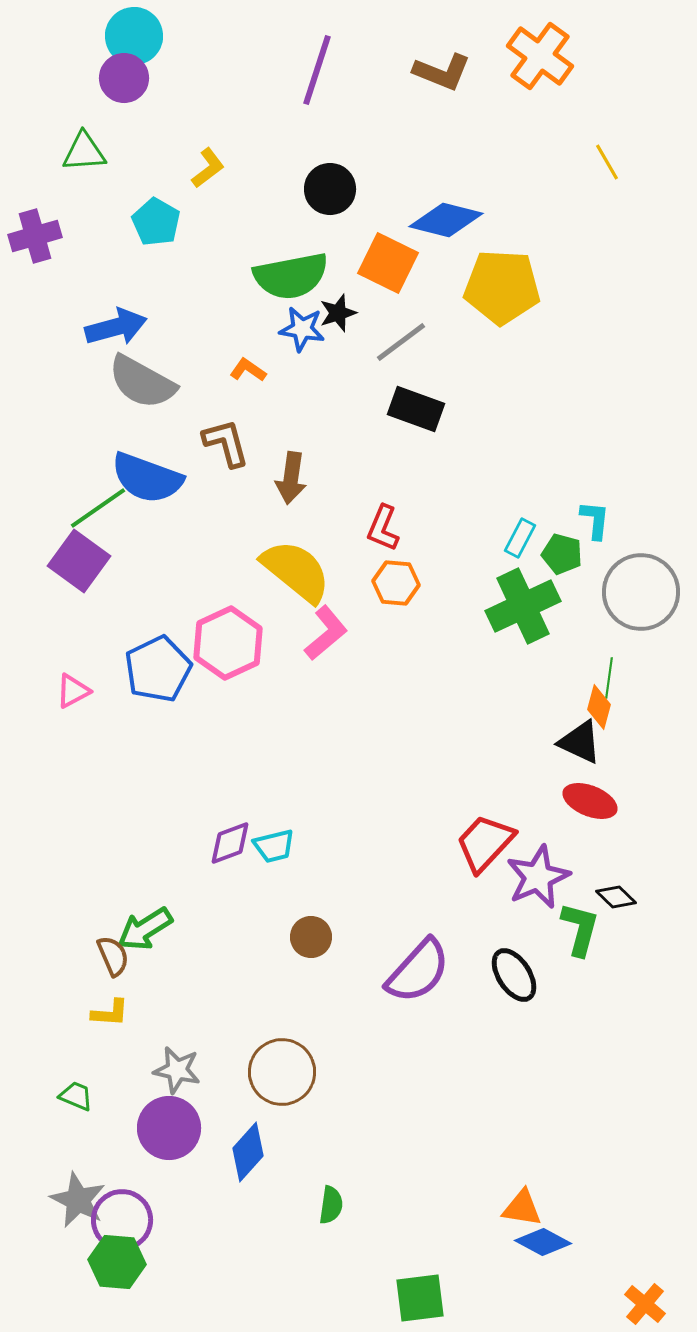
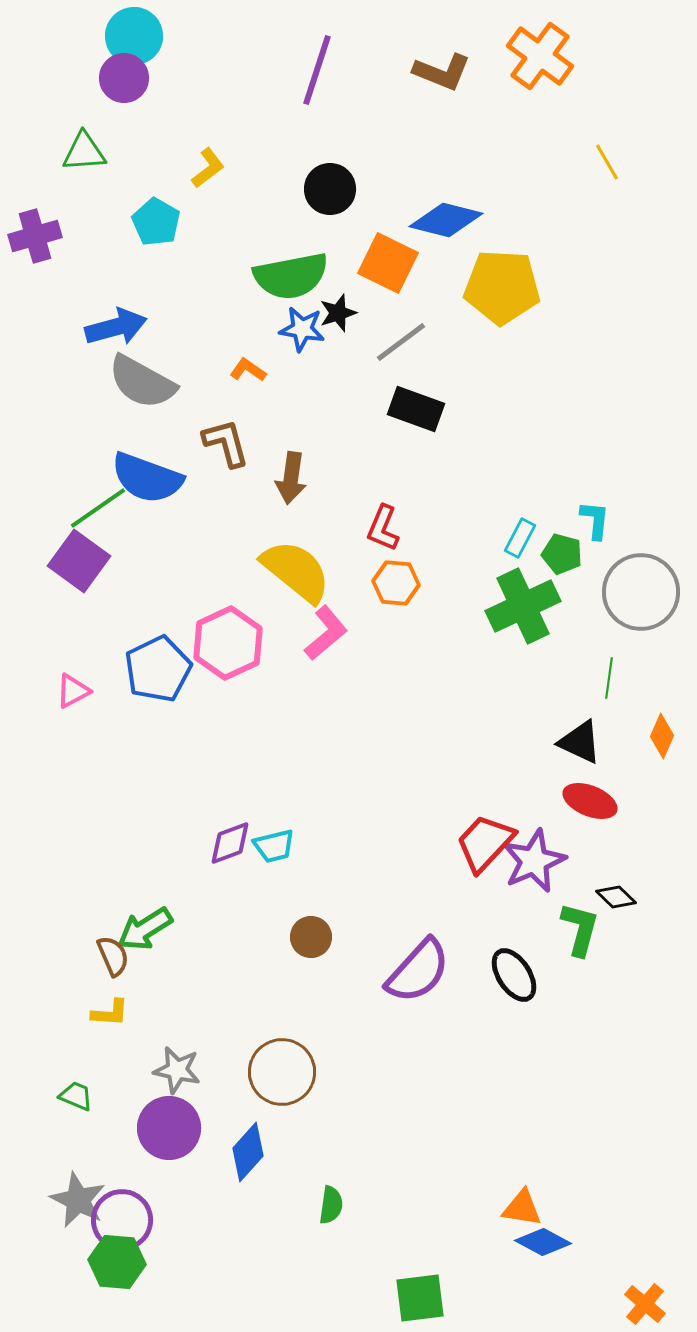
orange diamond at (599, 707): moved 63 px right, 29 px down; rotated 9 degrees clockwise
purple star at (538, 877): moved 4 px left, 16 px up
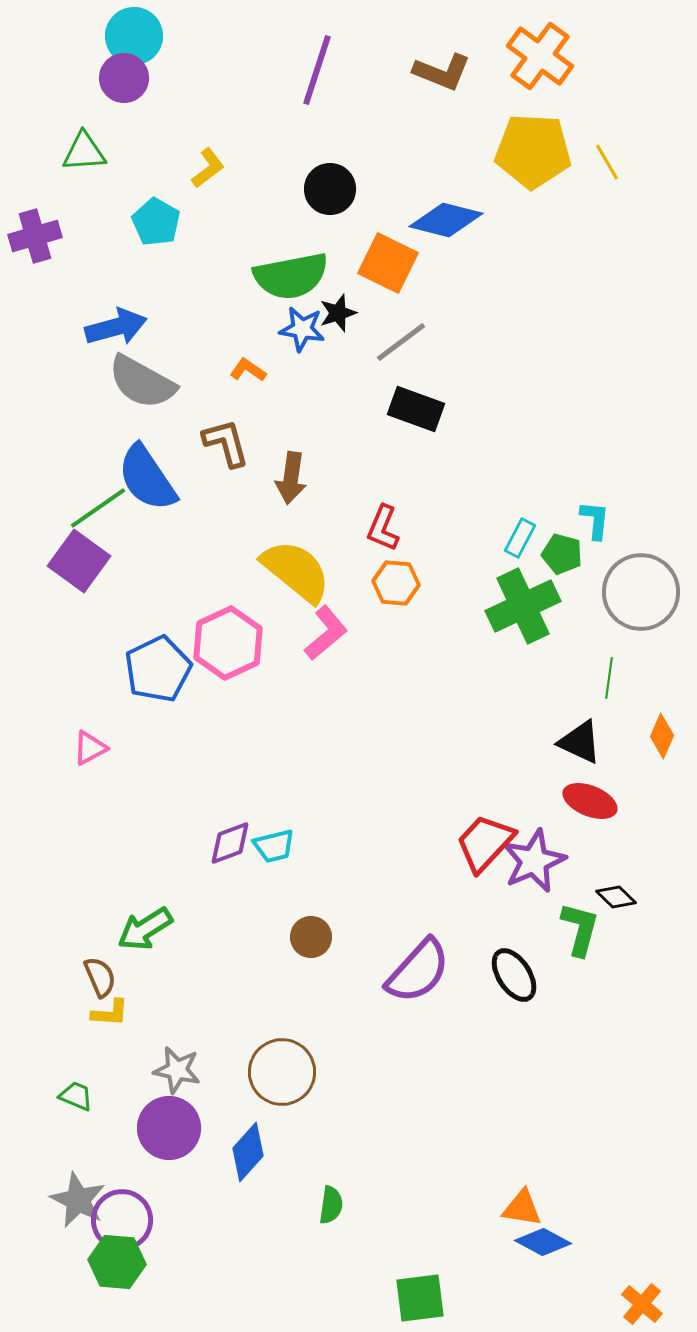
yellow pentagon at (502, 287): moved 31 px right, 136 px up
blue semicircle at (147, 478): rotated 36 degrees clockwise
pink triangle at (73, 691): moved 17 px right, 57 px down
brown semicircle at (113, 956): moved 13 px left, 21 px down
orange cross at (645, 1304): moved 3 px left
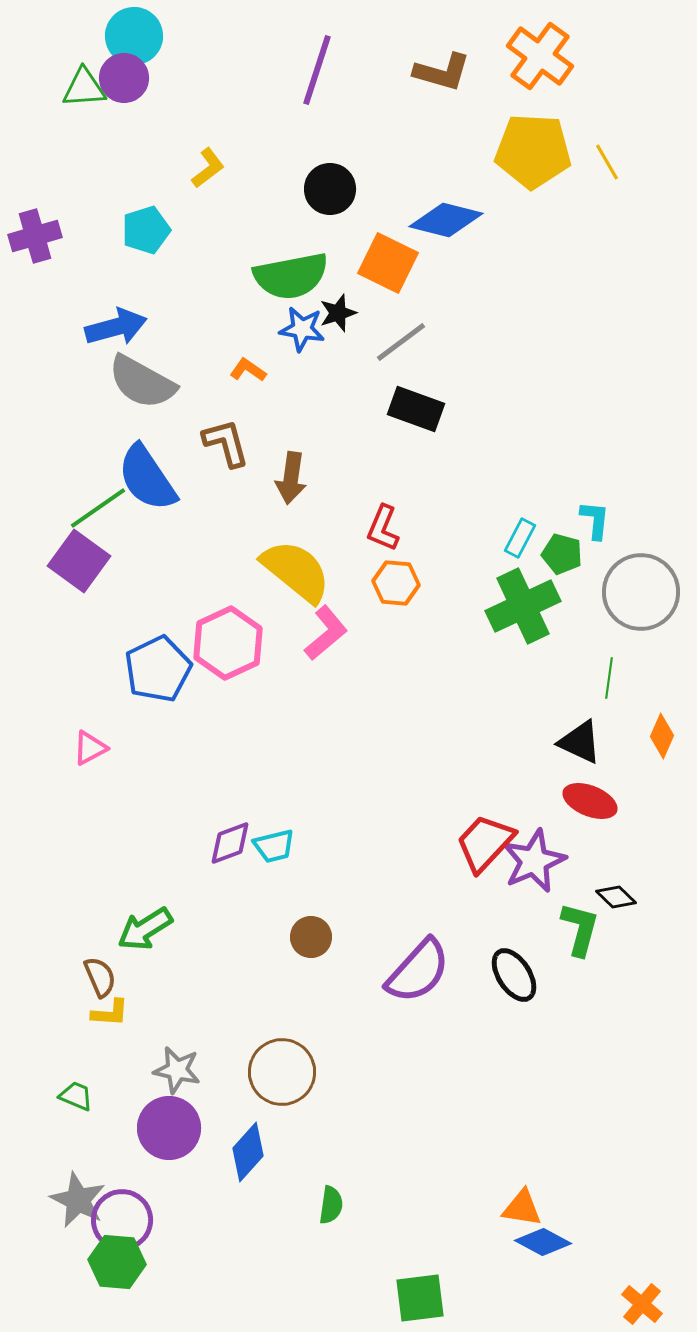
brown L-shape at (442, 72): rotated 6 degrees counterclockwise
green triangle at (84, 152): moved 64 px up
cyan pentagon at (156, 222): moved 10 px left, 8 px down; rotated 24 degrees clockwise
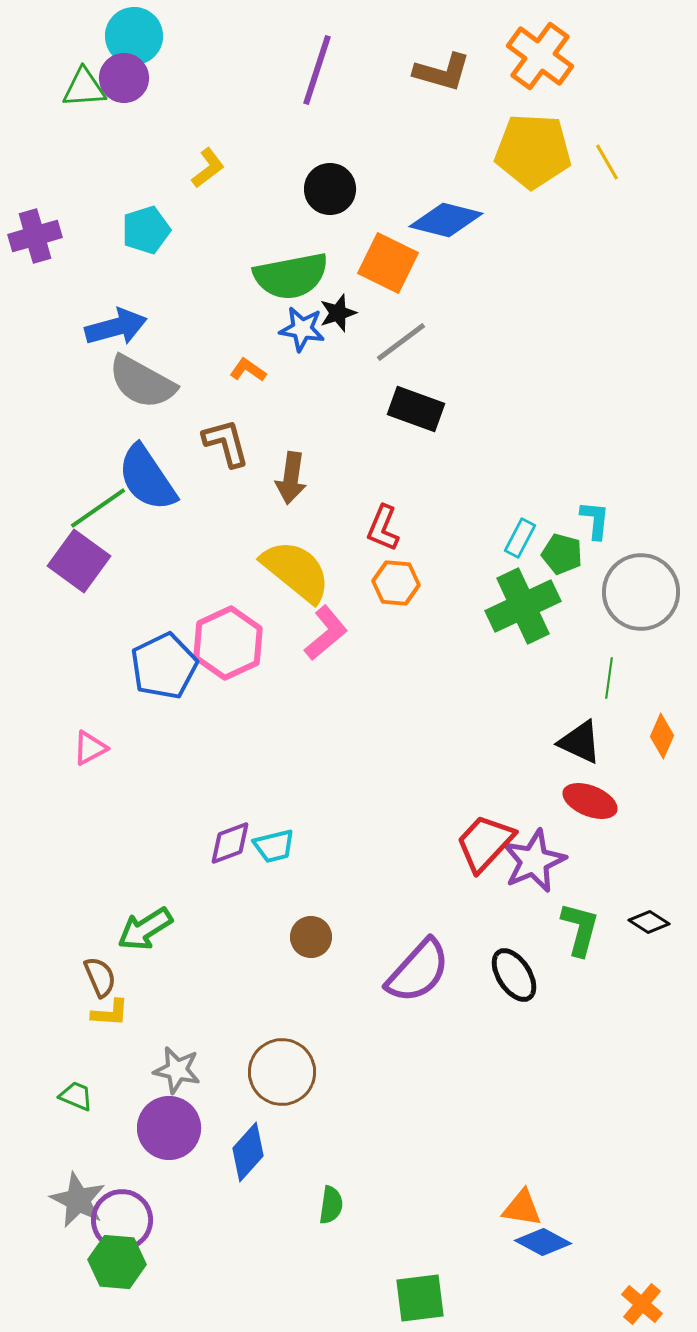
blue pentagon at (158, 669): moved 6 px right, 3 px up
black diamond at (616, 897): moved 33 px right, 25 px down; rotated 12 degrees counterclockwise
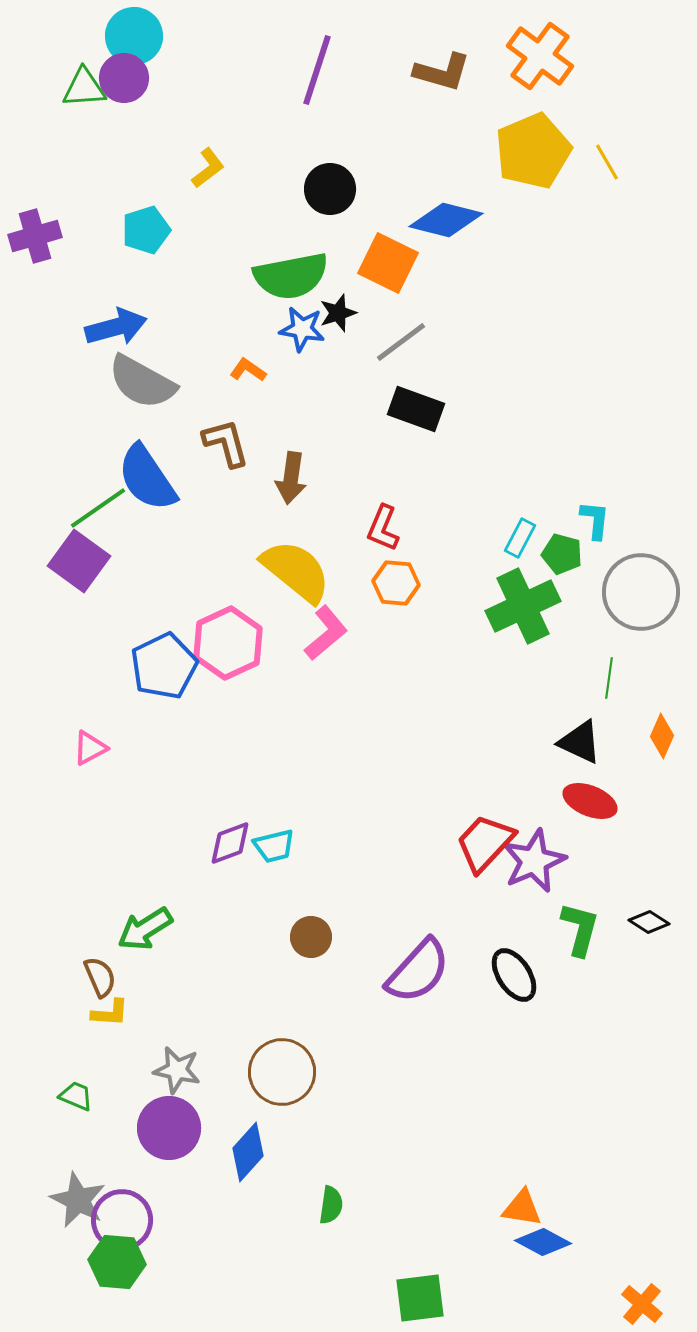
yellow pentagon at (533, 151): rotated 26 degrees counterclockwise
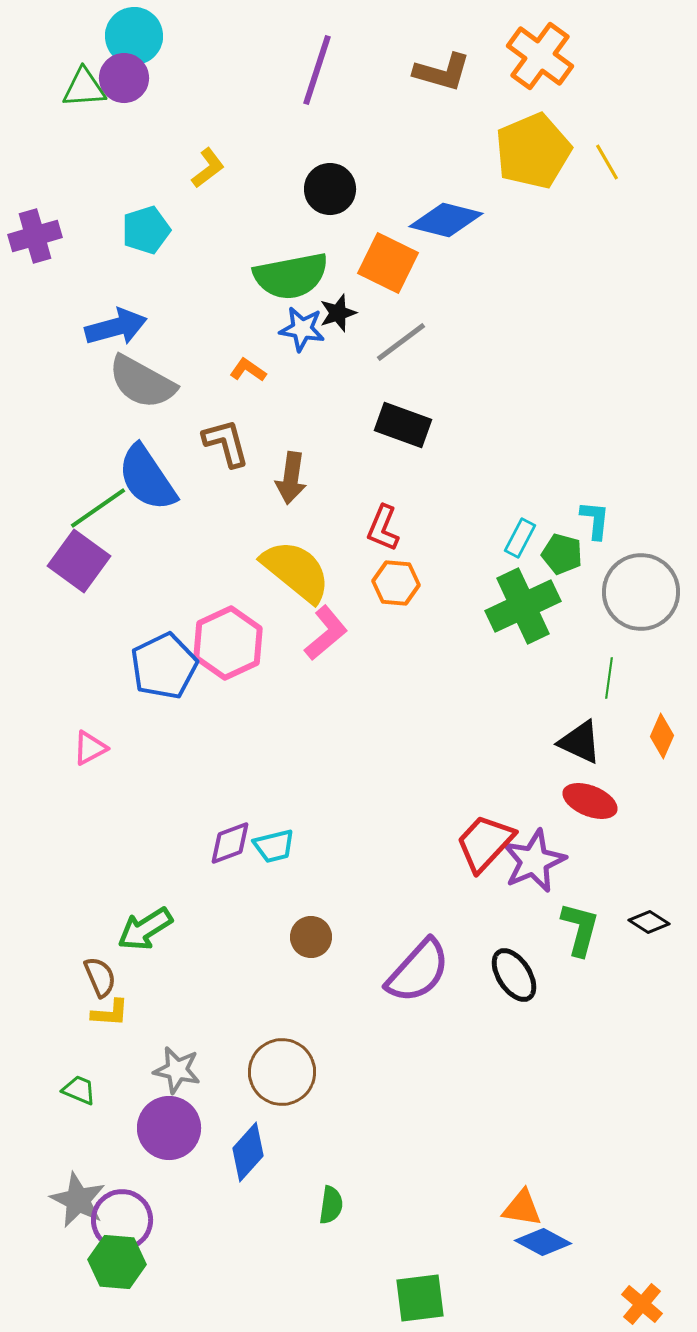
black rectangle at (416, 409): moved 13 px left, 16 px down
green trapezoid at (76, 1096): moved 3 px right, 6 px up
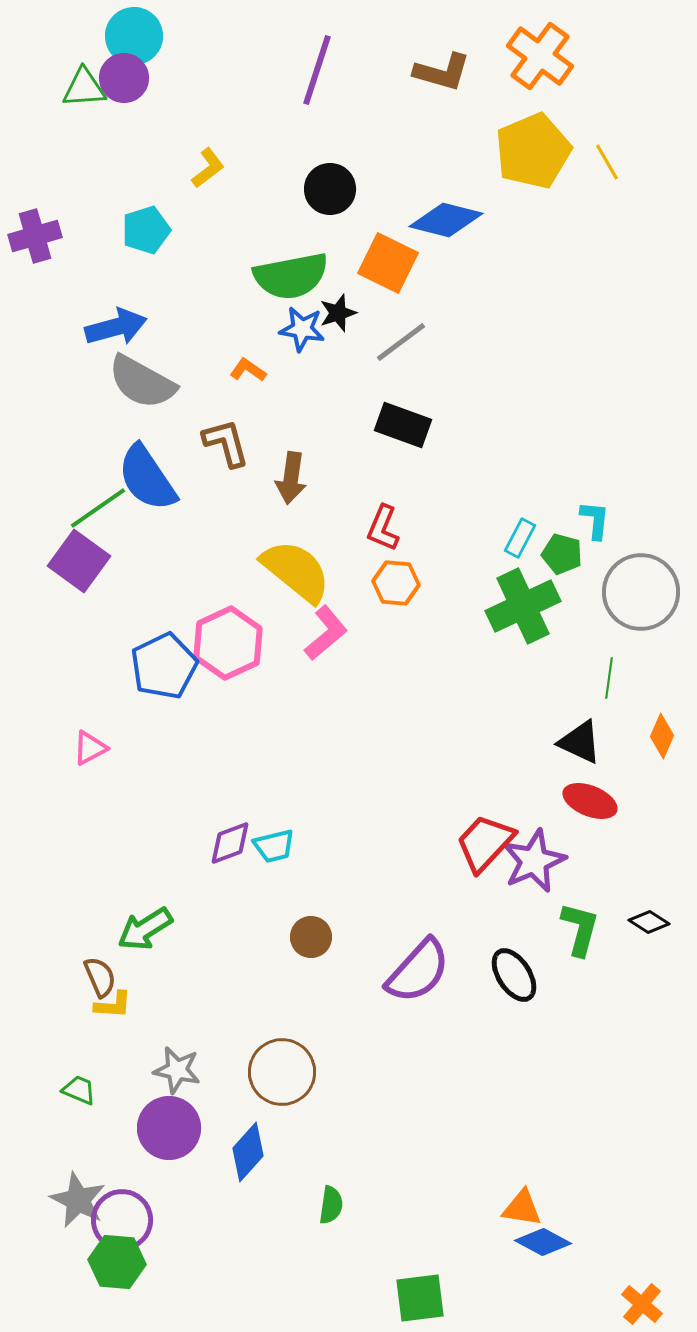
yellow L-shape at (110, 1013): moved 3 px right, 8 px up
